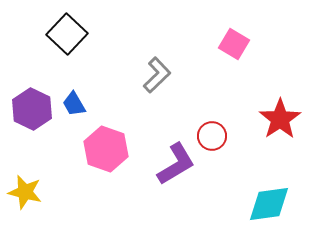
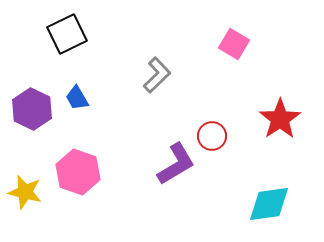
black square: rotated 21 degrees clockwise
blue trapezoid: moved 3 px right, 6 px up
pink hexagon: moved 28 px left, 23 px down
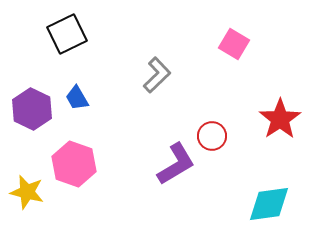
pink hexagon: moved 4 px left, 8 px up
yellow star: moved 2 px right
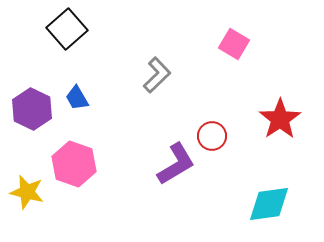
black square: moved 5 px up; rotated 15 degrees counterclockwise
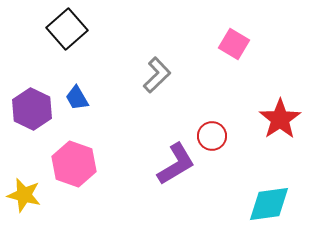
yellow star: moved 3 px left, 3 px down
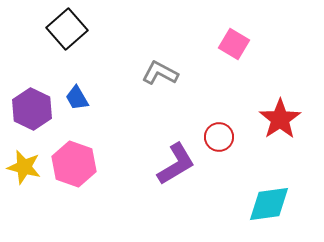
gray L-shape: moved 3 px right, 2 px up; rotated 108 degrees counterclockwise
red circle: moved 7 px right, 1 px down
yellow star: moved 28 px up
